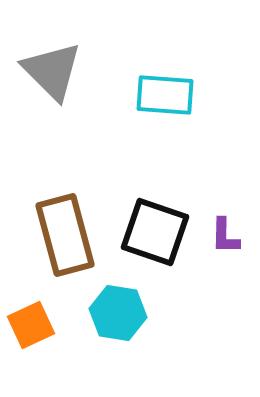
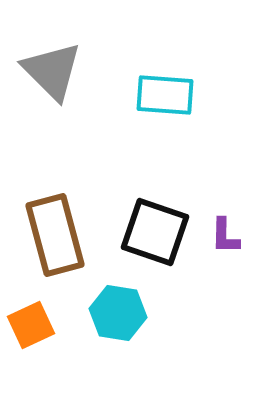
brown rectangle: moved 10 px left
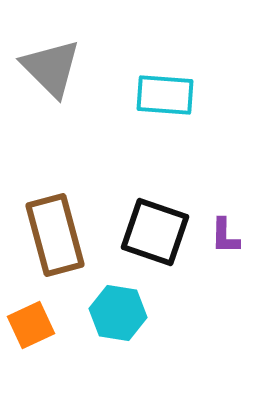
gray triangle: moved 1 px left, 3 px up
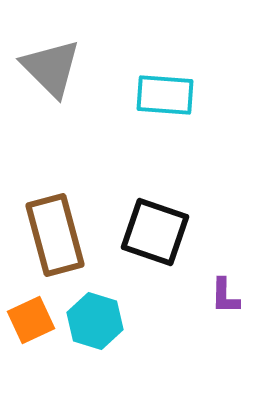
purple L-shape: moved 60 px down
cyan hexagon: moved 23 px left, 8 px down; rotated 8 degrees clockwise
orange square: moved 5 px up
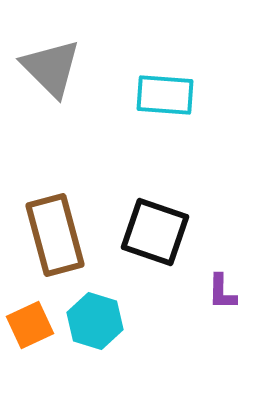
purple L-shape: moved 3 px left, 4 px up
orange square: moved 1 px left, 5 px down
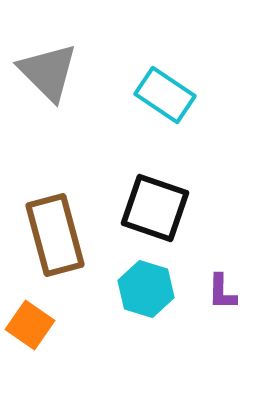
gray triangle: moved 3 px left, 4 px down
cyan rectangle: rotated 30 degrees clockwise
black square: moved 24 px up
cyan hexagon: moved 51 px right, 32 px up
orange square: rotated 30 degrees counterclockwise
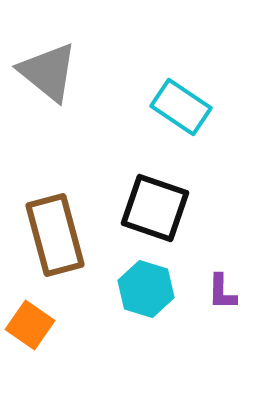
gray triangle: rotated 6 degrees counterclockwise
cyan rectangle: moved 16 px right, 12 px down
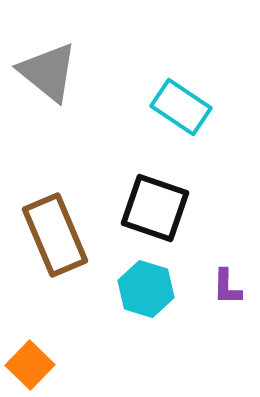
brown rectangle: rotated 8 degrees counterclockwise
purple L-shape: moved 5 px right, 5 px up
orange square: moved 40 px down; rotated 9 degrees clockwise
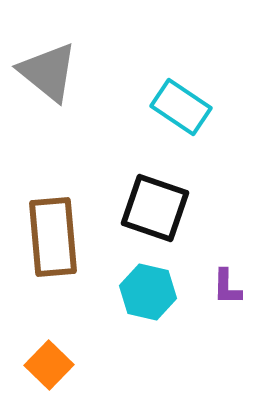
brown rectangle: moved 2 px left, 2 px down; rotated 18 degrees clockwise
cyan hexagon: moved 2 px right, 3 px down; rotated 4 degrees counterclockwise
orange square: moved 19 px right
